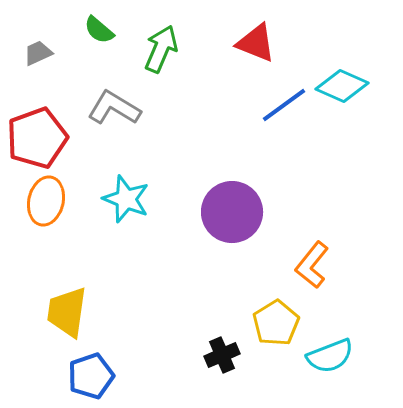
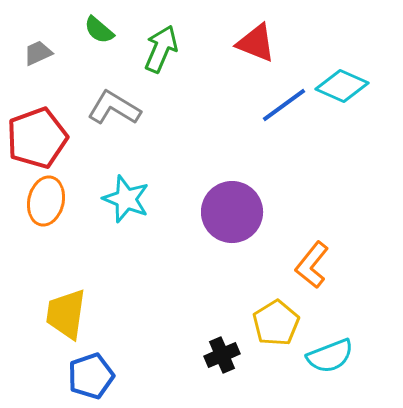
yellow trapezoid: moved 1 px left, 2 px down
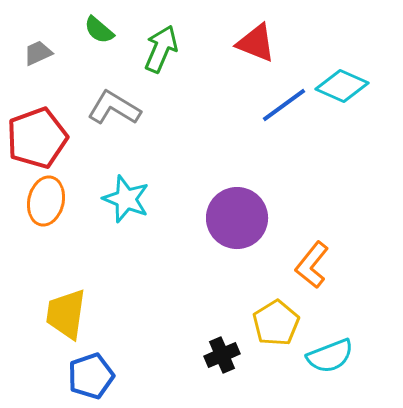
purple circle: moved 5 px right, 6 px down
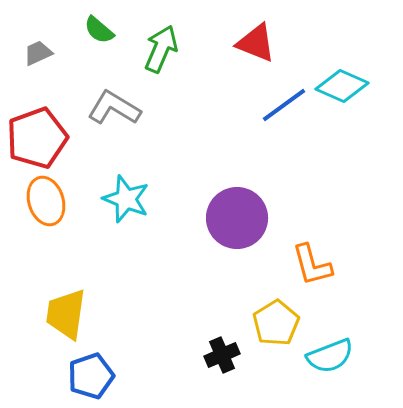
orange ellipse: rotated 30 degrees counterclockwise
orange L-shape: rotated 54 degrees counterclockwise
